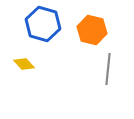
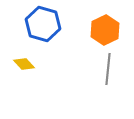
orange hexagon: moved 13 px right; rotated 20 degrees clockwise
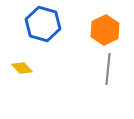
yellow diamond: moved 2 px left, 4 px down
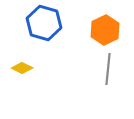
blue hexagon: moved 1 px right, 1 px up
yellow diamond: rotated 20 degrees counterclockwise
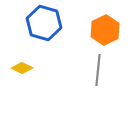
gray line: moved 10 px left, 1 px down
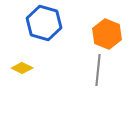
orange hexagon: moved 2 px right, 4 px down; rotated 12 degrees counterclockwise
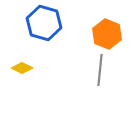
gray line: moved 2 px right
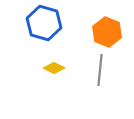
orange hexagon: moved 2 px up
yellow diamond: moved 32 px right
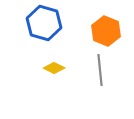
orange hexagon: moved 1 px left, 1 px up
gray line: rotated 12 degrees counterclockwise
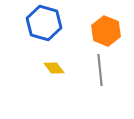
yellow diamond: rotated 25 degrees clockwise
